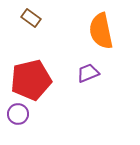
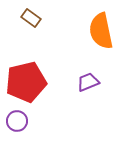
purple trapezoid: moved 9 px down
red pentagon: moved 5 px left, 2 px down
purple circle: moved 1 px left, 7 px down
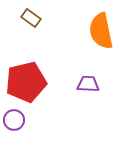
purple trapezoid: moved 2 px down; rotated 25 degrees clockwise
purple circle: moved 3 px left, 1 px up
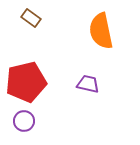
purple trapezoid: rotated 10 degrees clockwise
purple circle: moved 10 px right, 1 px down
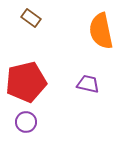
purple circle: moved 2 px right, 1 px down
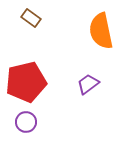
purple trapezoid: rotated 50 degrees counterclockwise
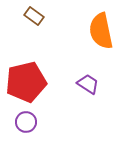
brown rectangle: moved 3 px right, 2 px up
purple trapezoid: rotated 70 degrees clockwise
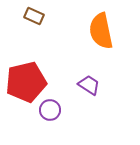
brown rectangle: rotated 12 degrees counterclockwise
purple trapezoid: moved 1 px right, 1 px down
purple circle: moved 24 px right, 12 px up
